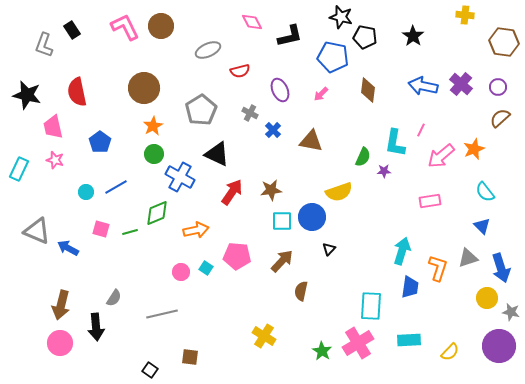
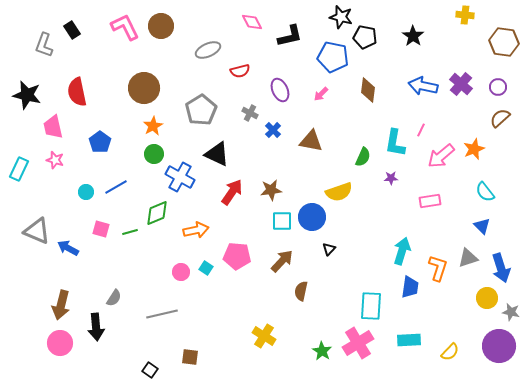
purple star at (384, 171): moved 7 px right, 7 px down
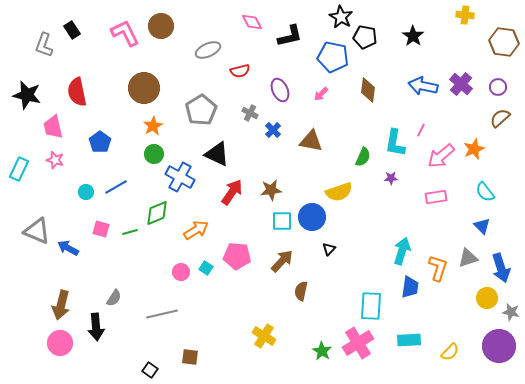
black star at (341, 17): rotated 15 degrees clockwise
pink L-shape at (125, 27): moved 6 px down
pink rectangle at (430, 201): moved 6 px right, 4 px up
orange arrow at (196, 230): rotated 20 degrees counterclockwise
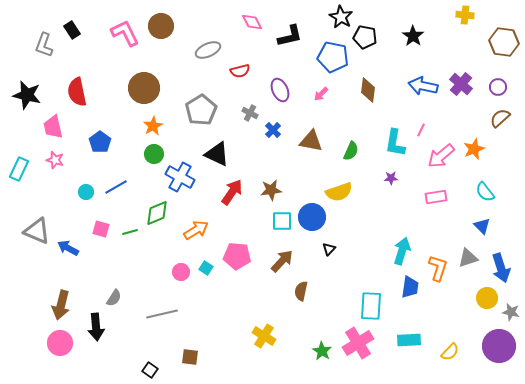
green semicircle at (363, 157): moved 12 px left, 6 px up
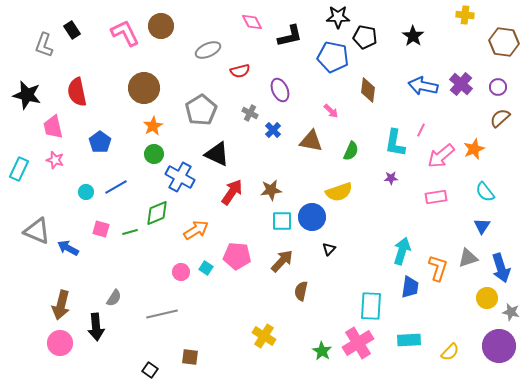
black star at (341, 17): moved 3 px left; rotated 30 degrees counterclockwise
pink arrow at (321, 94): moved 10 px right, 17 px down; rotated 91 degrees counterclockwise
blue triangle at (482, 226): rotated 18 degrees clockwise
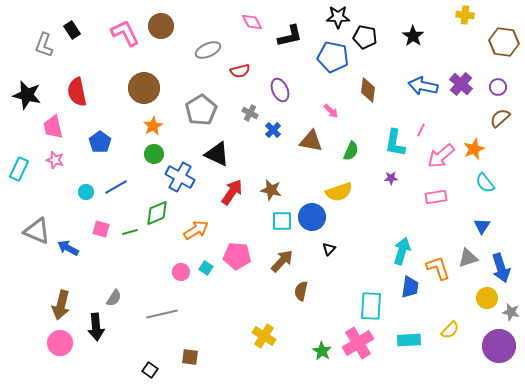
brown star at (271, 190): rotated 20 degrees clockwise
cyan semicircle at (485, 192): moved 9 px up
orange L-shape at (438, 268): rotated 36 degrees counterclockwise
yellow semicircle at (450, 352): moved 22 px up
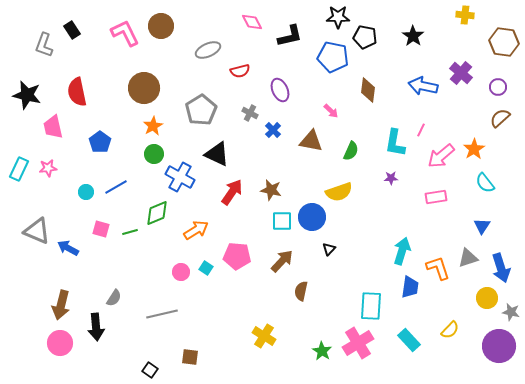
purple cross at (461, 84): moved 11 px up
orange star at (474, 149): rotated 10 degrees counterclockwise
pink star at (55, 160): moved 7 px left, 8 px down; rotated 24 degrees counterclockwise
cyan rectangle at (409, 340): rotated 50 degrees clockwise
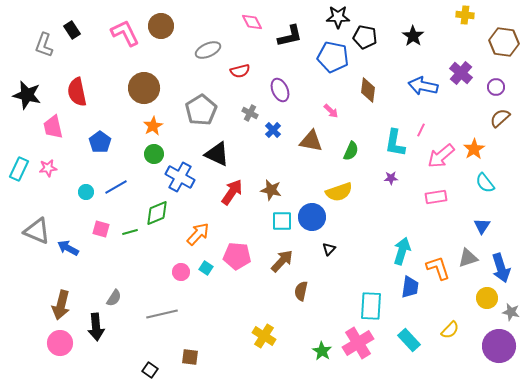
purple circle at (498, 87): moved 2 px left
orange arrow at (196, 230): moved 2 px right, 4 px down; rotated 15 degrees counterclockwise
